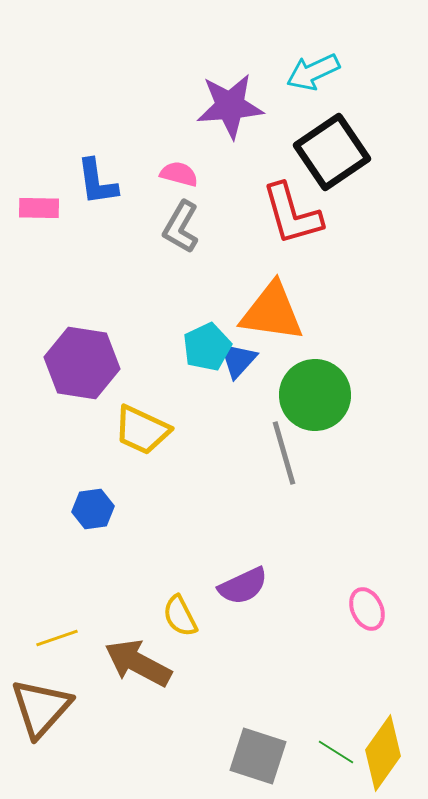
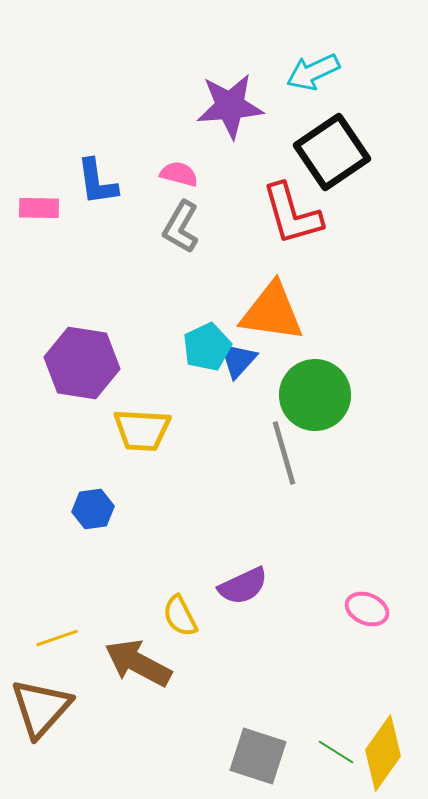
yellow trapezoid: rotated 22 degrees counterclockwise
pink ellipse: rotated 42 degrees counterclockwise
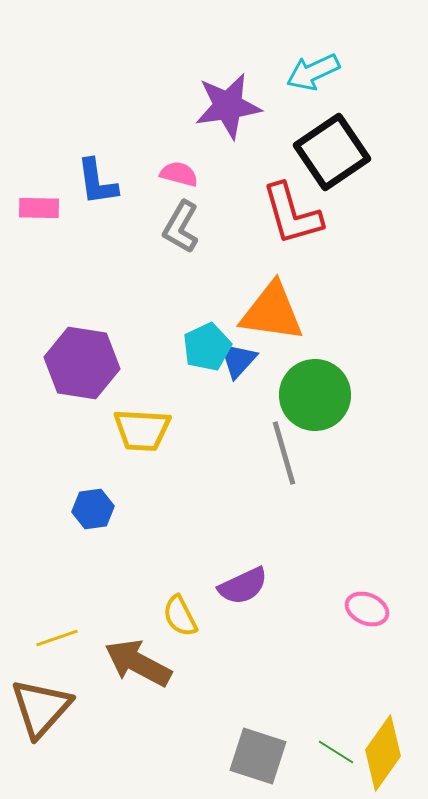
purple star: moved 2 px left; rotated 4 degrees counterclockwise
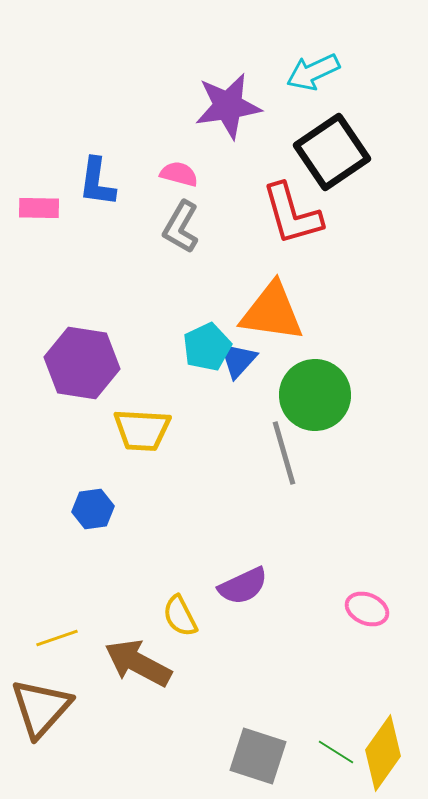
blue L-shape: rotated 16 degrees clockwise
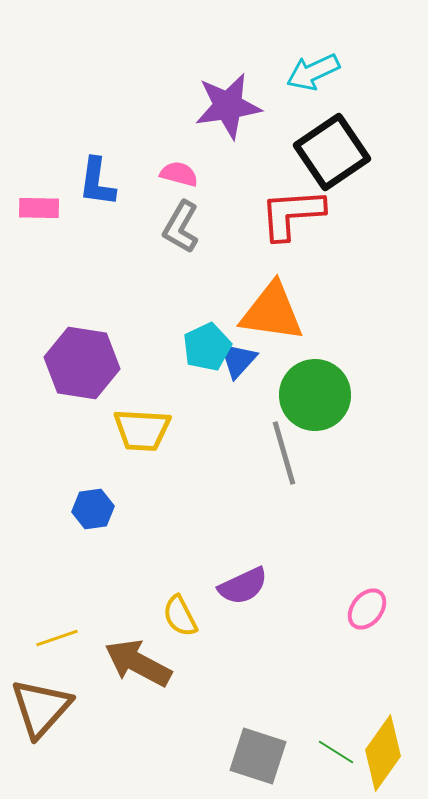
red L-shape: rotated 102 degrees clockwise
pink ellipse: rotated 75 degrees counterclockwise
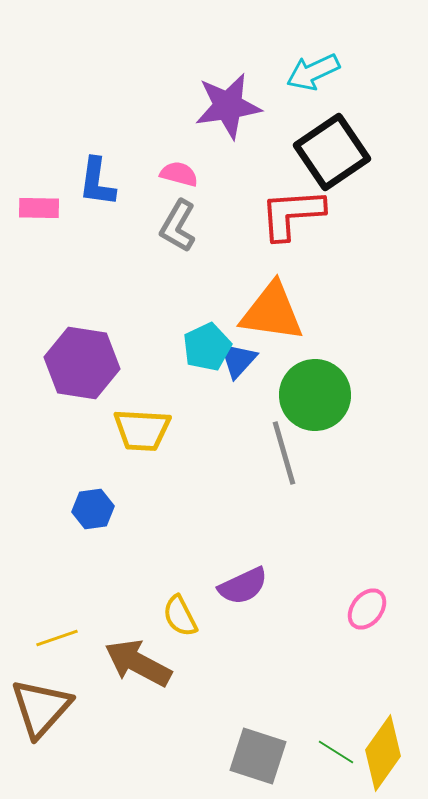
gray L-shape: moved 3 px left, 1 px up
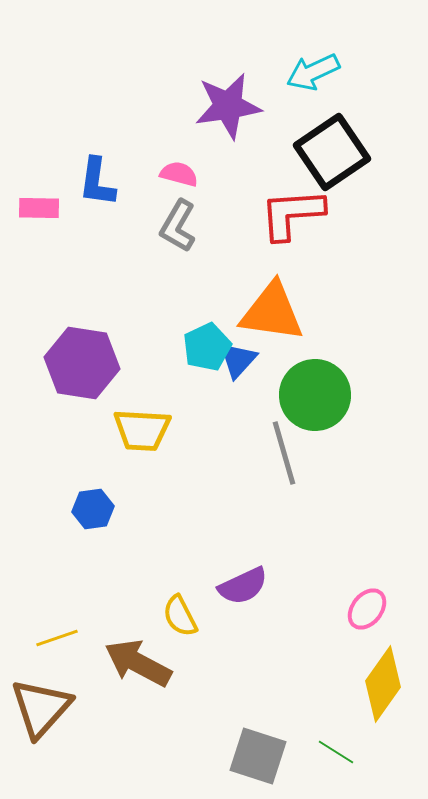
yellow diamond: moved 69 px up
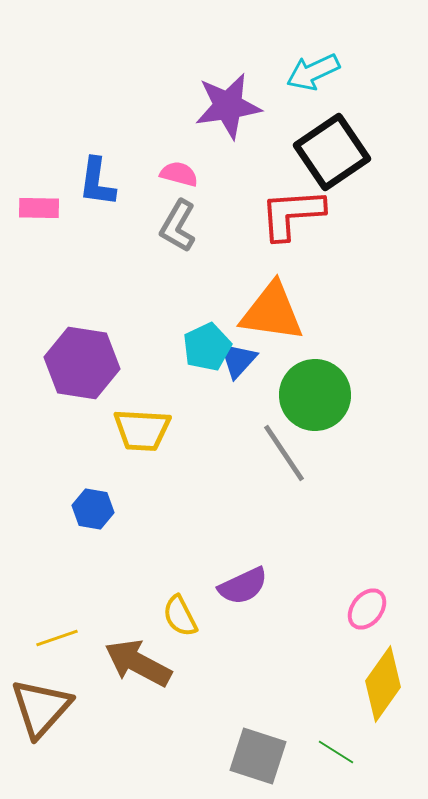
gray line: rotated 18 degrees counterclockwise
blue hexagon: rotated 18 degrees clockwise
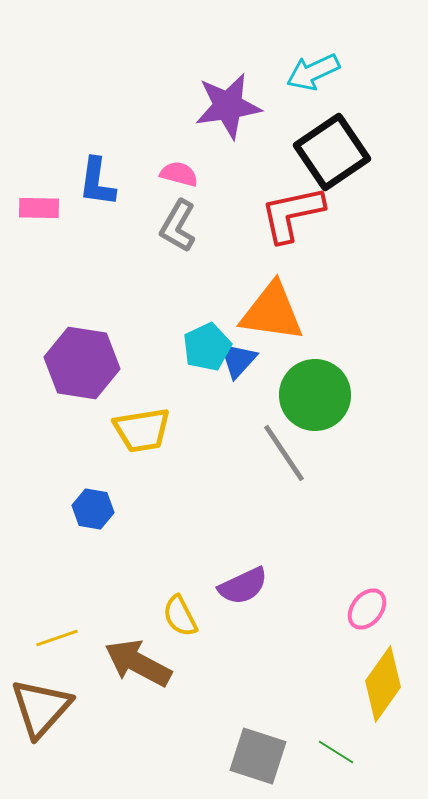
red L-shape: rotated 8 degrees counterclockwise
yellow trapezoid: rotated 12 degrees counterclockwise
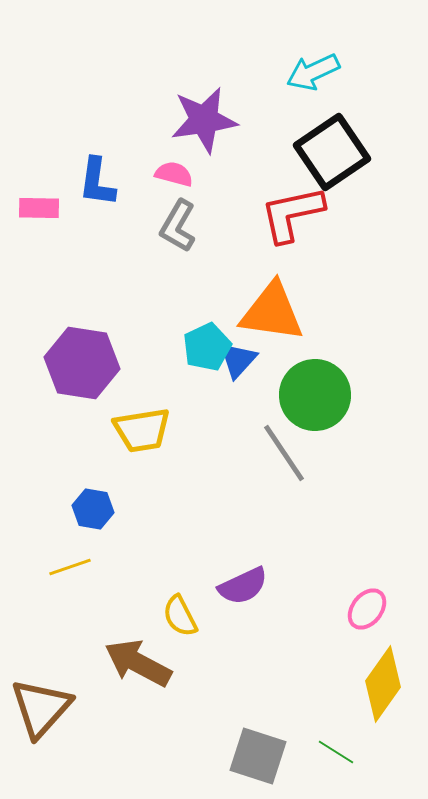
purple star: moved 24 px left, 14 px down
pink semicircle: moved 5 px left
yellow line: moved 13 px right, 71 px up
